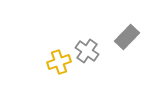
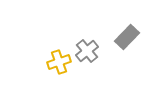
gray cross: rotated 15 degrees clockwise
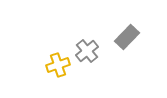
yellow cross: moved 1 px left, 3 px down
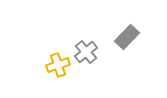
gray cross: moved 1 px left, 1 px down
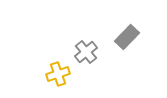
yellow cross: moved 9 px down
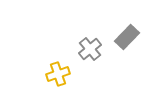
gray cross: moved 4 px right, 3 px up
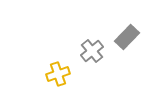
gray cross: moved 2 px right, 2 px down
